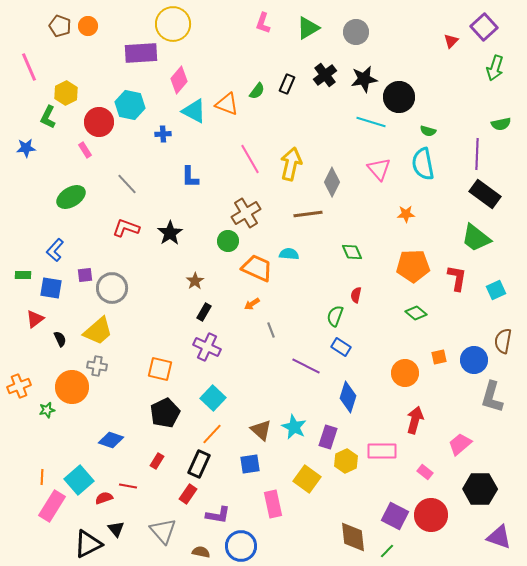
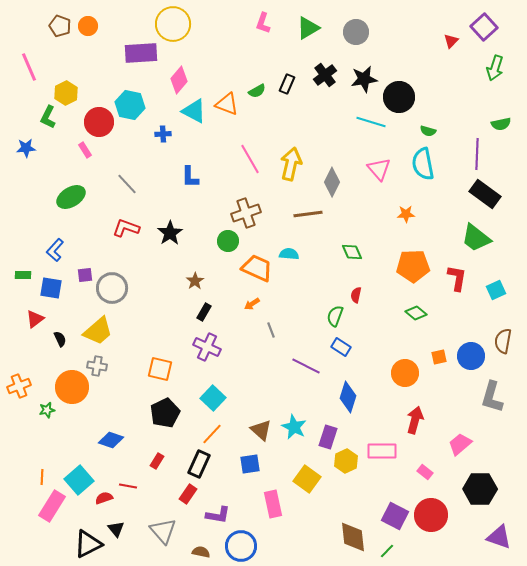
green semicircle at (257, 91): rotated 24 degrees clockwise
brown cross at (246, 213): rotated 12 degrees clockwise
blue circle at (474, 360): moved 3 px left, 4 px up
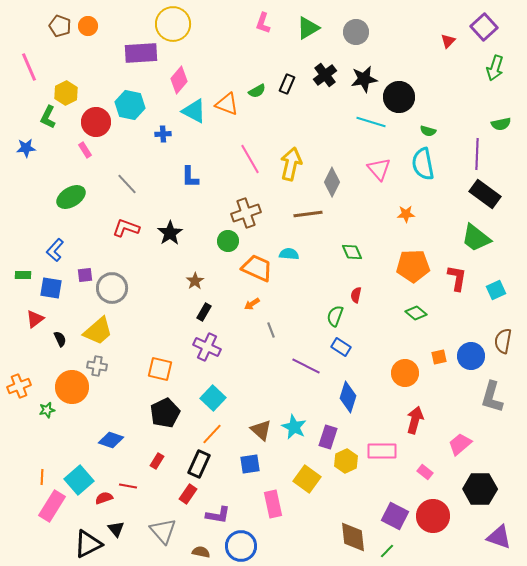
red triangle at (451, 41): moved 3 px left
red circle at (99, 122): moved 3 px left
red circle at (431, 515): moved 2 px right, 1 px down
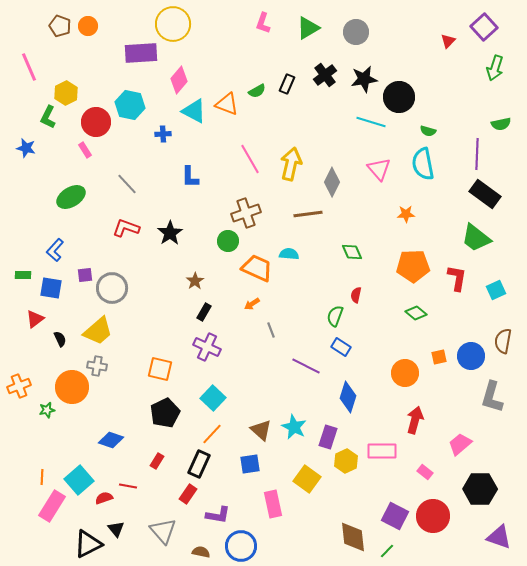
blue star at (26, 148): rotated 18 degrees clockwise
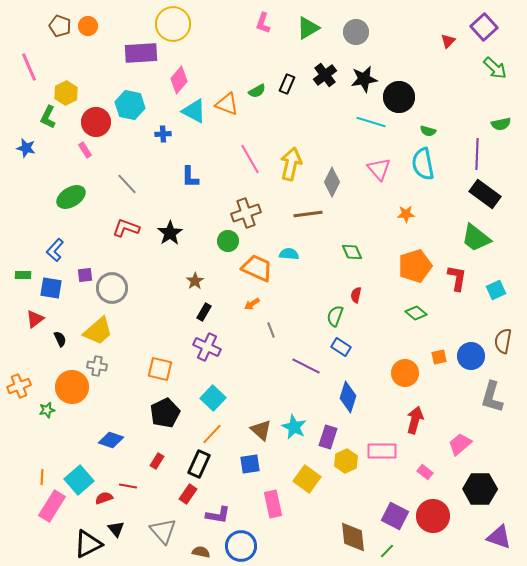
green arrow at (495, 68): rotated 65 degrees counterclockwise
orange pentagon at (413, 266): moved 2 px right; rotated 16 degrees counterclockwise
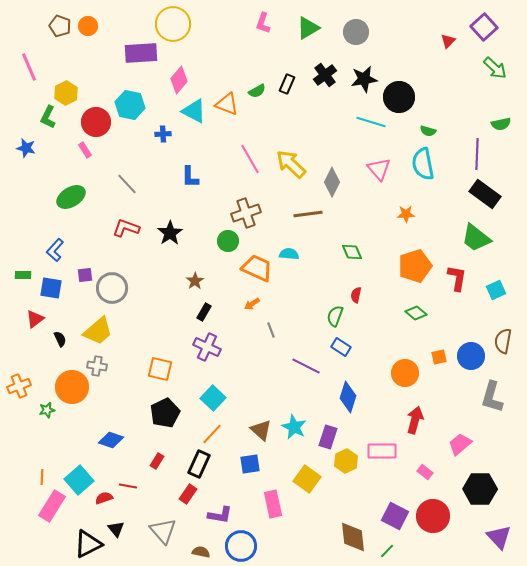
yellow arrow at (291, 164): rotated 60 degrees counterclockwise
purple L-shape at (218, 515): moved 2 px right
purple triangle at (499, 537): rotated 28 degrees clockwise
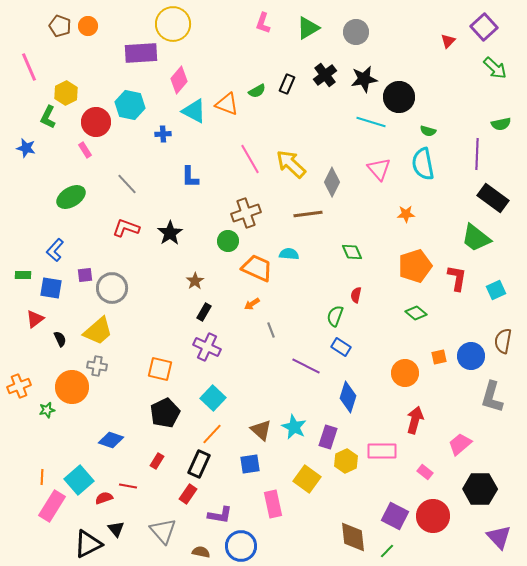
black rectangle at (485, 194): moved 8 px right, 4 px down
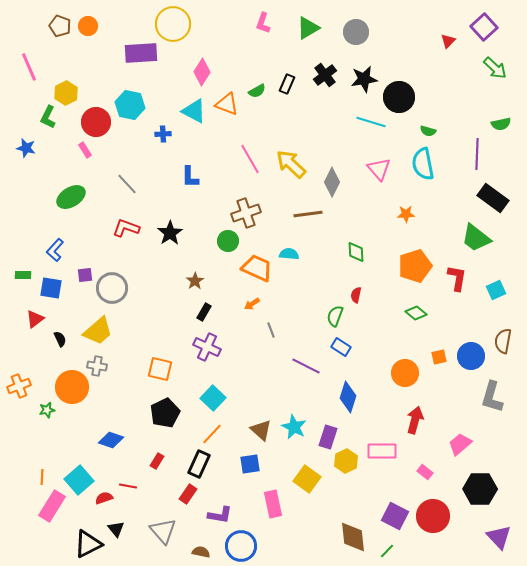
pink diamond at (179, 80): moved 23 px right, 8 px up; rotated 8 degrees counterclockwise
green diamond at (352, 252): moved 4 px right; rotated 20 degrees clockwise
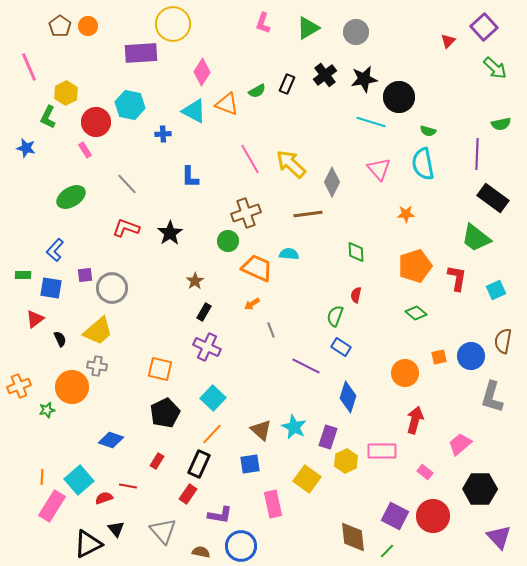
brown pentagon at (60, 26): rotated 15 degrees clockwise
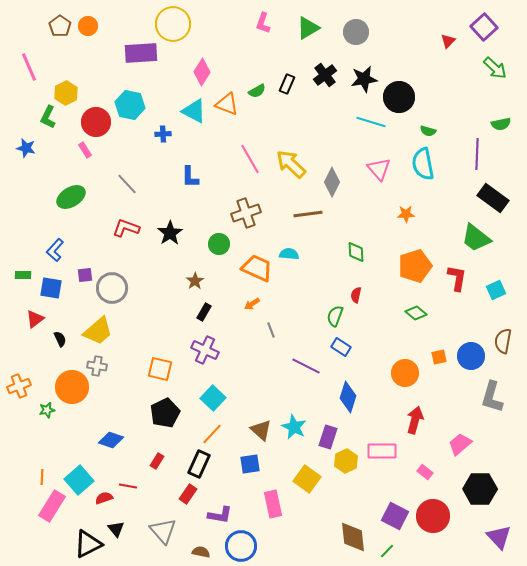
green circle at (228, 241): moved 9 px left, 3 px down
purple cross at (207, 347): moved 2 px left, 3 px down
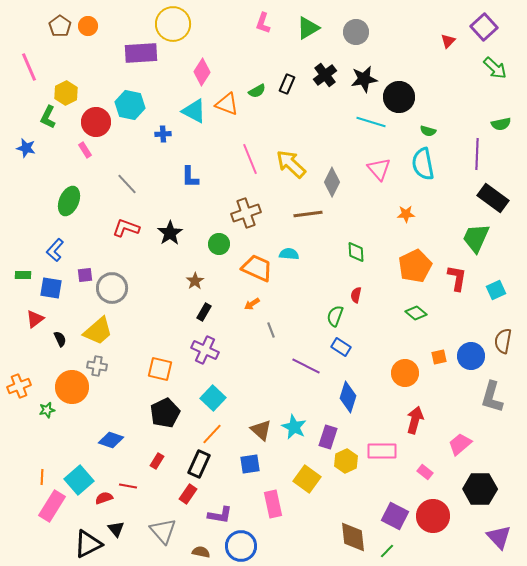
pink line at (250, 159): rotated 8 degrees clockwise
green ellipse at (71, 197): moved 2 px left, 4 px down; rotated 36 degrees counterclockwise
green trapezoid at (476, 238): rotated 76 degrees clockwise
orange pentagon at (415, 266): rotated 8 degrees counterclockwise
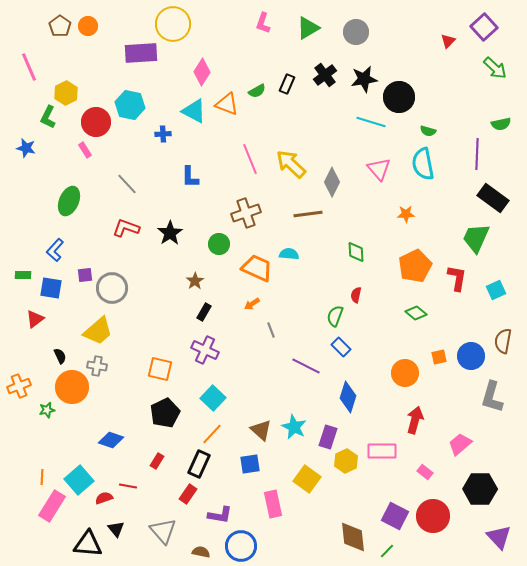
black semicircle at (60, 339): moved 17 px down
blue rectangle at (341, 347): rotated 12 degrees clockwise
black triangle at (88, 544): rotated 32 degrees clockwise
